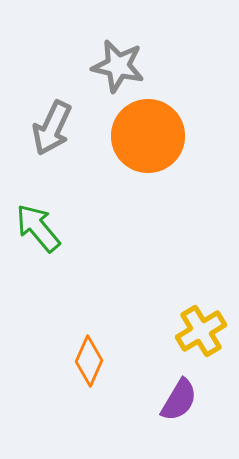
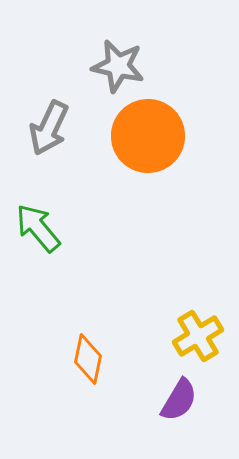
gray arrow: moved 3 px left
yellow cross: moved 3 px left, 5 px down
orange diamond: moved 1 px left, 2 px up; rotated 12 degrees counterclockwise
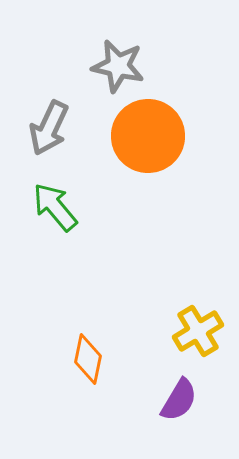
green arrow: moved 17 px right, 21 px up
yellow cross: moved 5 px up
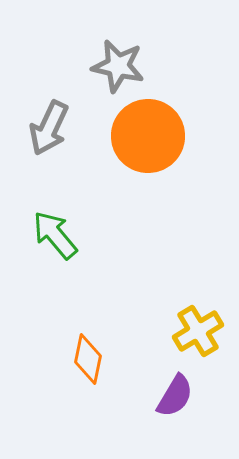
green arrow: moved 28 px down
purple semicircle: moved 4 px left, 4 px up
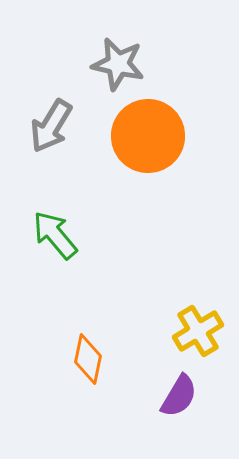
gray star: moved 2 px up
gray arrow: moved 2 px right, 2 px up; rotated 6 degrees clockwise
purple semicircle: moved 4 px right
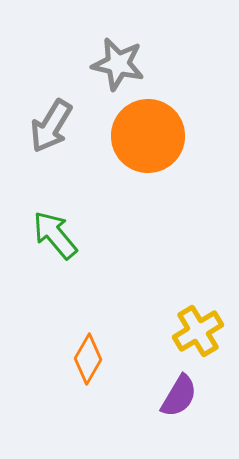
orange diamond: rotated 18 degrees clockwise
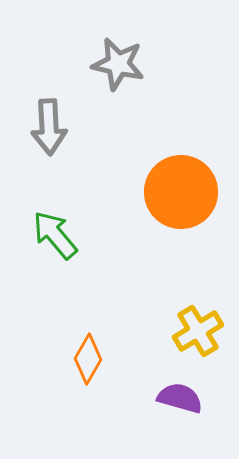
gray arrow: moved 2 px left, 1 px down; rotated 34 degrees counterclockwise
orange circle: moved 33 px right, 56 px down
purple semicircle: moved 1 px right, 2 px down; rotated 105 degrees counterclockwise
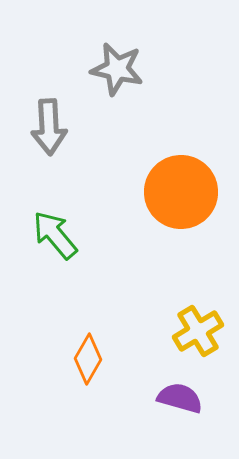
gray star: moved 1 px left, 5 px down
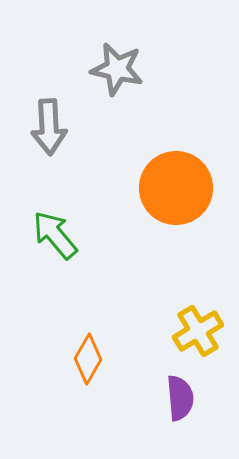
orange circle: moved 5 px left, 4 px up
purple semicircle: rotated 69 degrees clockwise
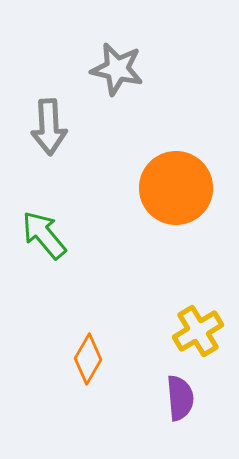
green arrow: moved 11 px left
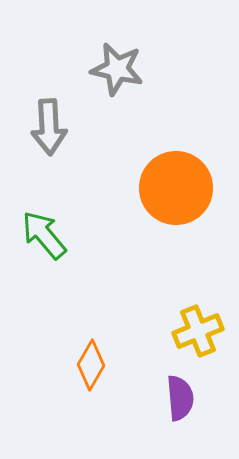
yellow cross: rotated 9 degrees clockwise
orange diamond: moved 3 px right, 6 px down
